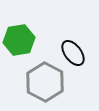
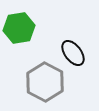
green hexagon: moved 12 px up
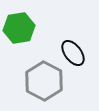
gray hexagon: moved 1 px left, 1 px up
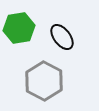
black ellipse: moved 11 px left, 16 px up
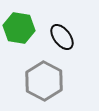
green hexagon: rotated 20 degrees clockwise
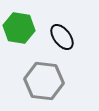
gray hexagon: rotated 21 degrees counterclockwise
